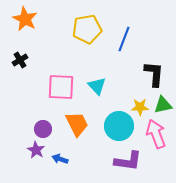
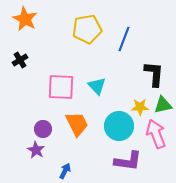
blue arrow: moved 5 px right, 12 px down; rotated 98 degrees clockwise
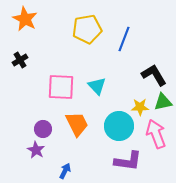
black L-shape: moved 1 px down; rotated 36 degrees counterclockwise
green triangle: moved 3 px up
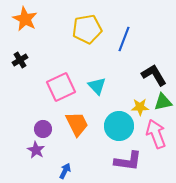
pink square: rotated 28 degrees counterclockwise
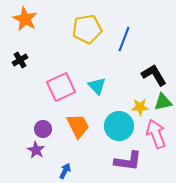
orange trapezoid: moved 1 px right, 2 px down
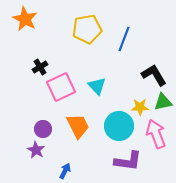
black cross: moved 20 px right, 7 px down
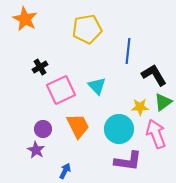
blue line: moved 4 px right, 12 px down; rotated 15 degrees counterclockwise
pink square: moved 3 px down
green triangle: rotated 24 degrees counterclockwise
cyan circle: moved 3 px down
